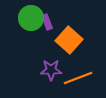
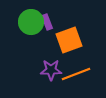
green circle: moved 4 px down
orange square: rotated 28 degrees clockwise
orange line: moved 2 px left, 4 px up
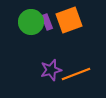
orange square: moved 20 px up
purple star: rotated 15 degrees counterclockwise
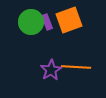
purple star: rotated 15 degrees counterclockwise
orange line: moved 7 px up; rotated 24 degrees clockwise
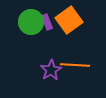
orange square: rotated 16 degrees counterclockwise
orange line: moved 1 px left, 2 px up
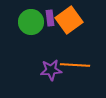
purple rectangle: moved 3 px right, 4 px up; rotated 14 degrees clockwise
purple star: rotated 25 degrees clockwise
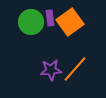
orange square: moved 1 px right, 2 px down
orange line: moved 4 px down; rotated 52 degrees counterclockwise
